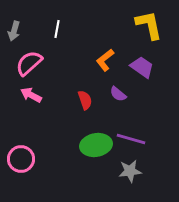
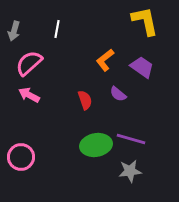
yellow L-shape: moved 4 px left, 4 px up
pink arrow: moved 2 px left
pink circle: moved 2 px up
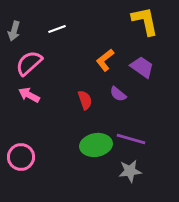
white line: rotated 60 degrees clockwise
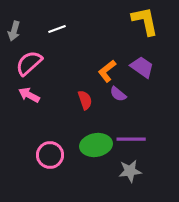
orange L-shape: moved 2 px right, 11 px down
purple line: rotated 16 degrees counterclockwise
pink circle: moved 29 px right, 2 px up
